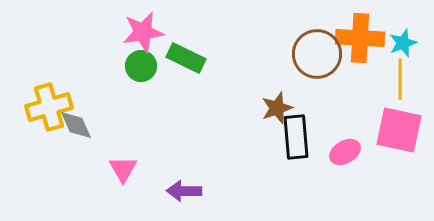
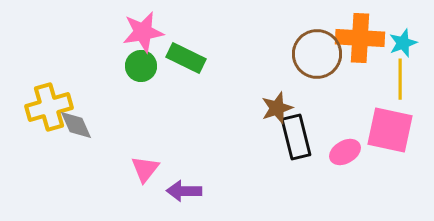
pink square: moved 9 px left
black rectangle: rotated 9 degrees counterclockwise
pink triangle: moved 22 px right; rotated 8 degrees clockwise
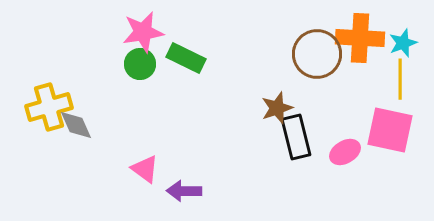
green circle: moved 1 px left, 2 px up
pink triangle: rotated 32 degrees counterclockwise
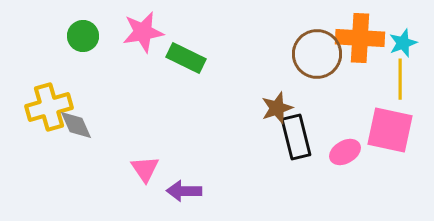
green circle: moved 57 px left, 28 px up
pink triangle: rotated 20 degrees clockwise
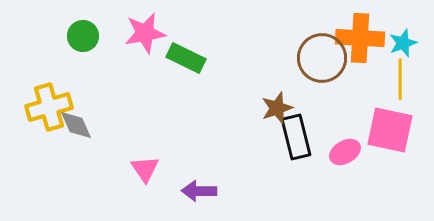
pink star: moved 2 px right, 1 px down
brown circle: moved 5 px right, 4 px down
purple arrow: moved 15 px right
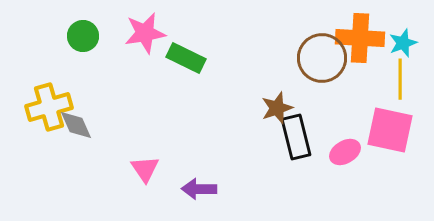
purple arrow: moved 2 px up
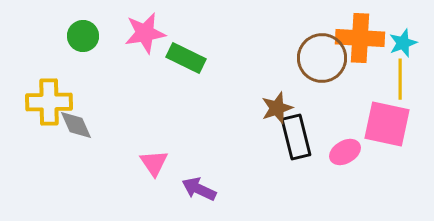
yellow cross: moved 5 px up; rotated 15 degrees clockwise
pink square: moved 3 px left, 6 px up
pink triangle: moved 9 px right, 6 px up
purple arrow: rotated 24 degrees clockwise
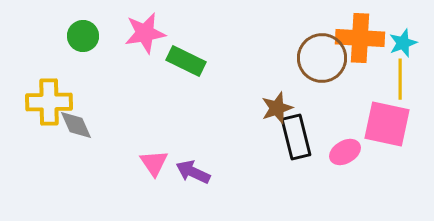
green rectangle: moved 3 px down
purple arrow: moved 6 px left, 17 px up
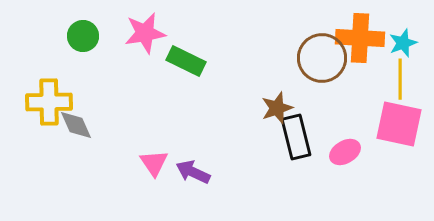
pink square: moved 12 px right
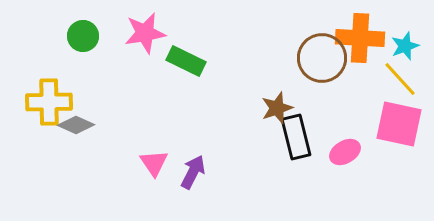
cyan star: moved 2 px right, 3 px down
yellow line: rotated 42 degrees counterclockwise
gray diamond: rotated 42 degrees counterclockwise
purple arrow: rotated 92 degrees clockwise
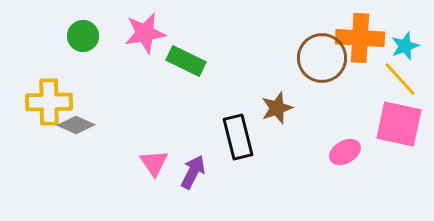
black rectangle: moved 58 px left
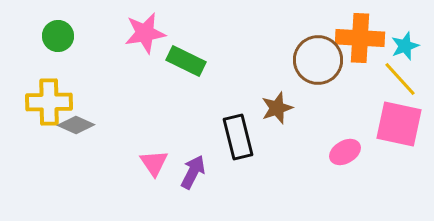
green circle: moved 25 px left
brown circle: moved 4 px left, 2 px down
